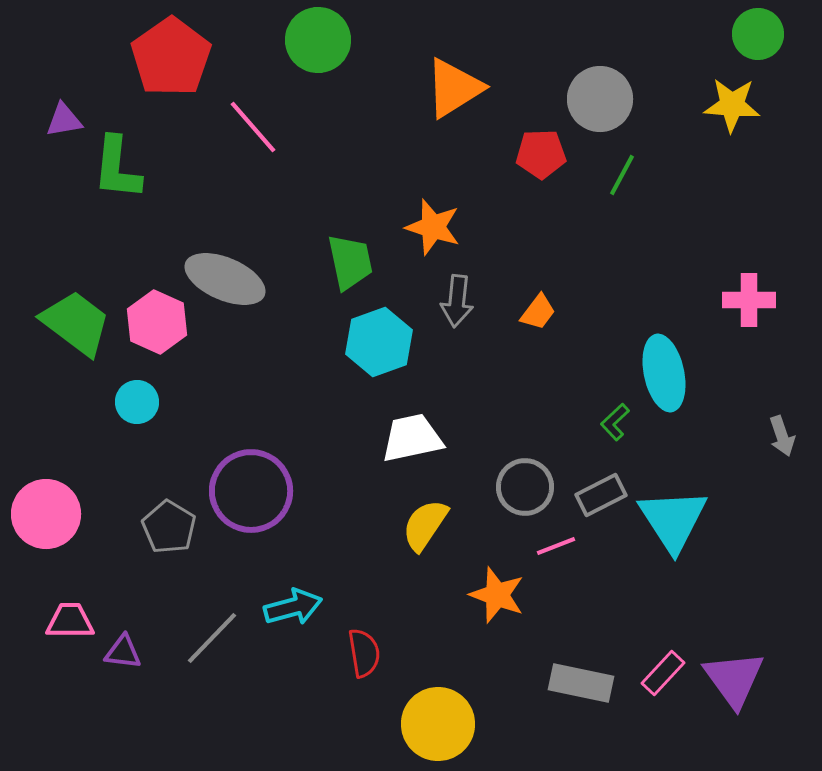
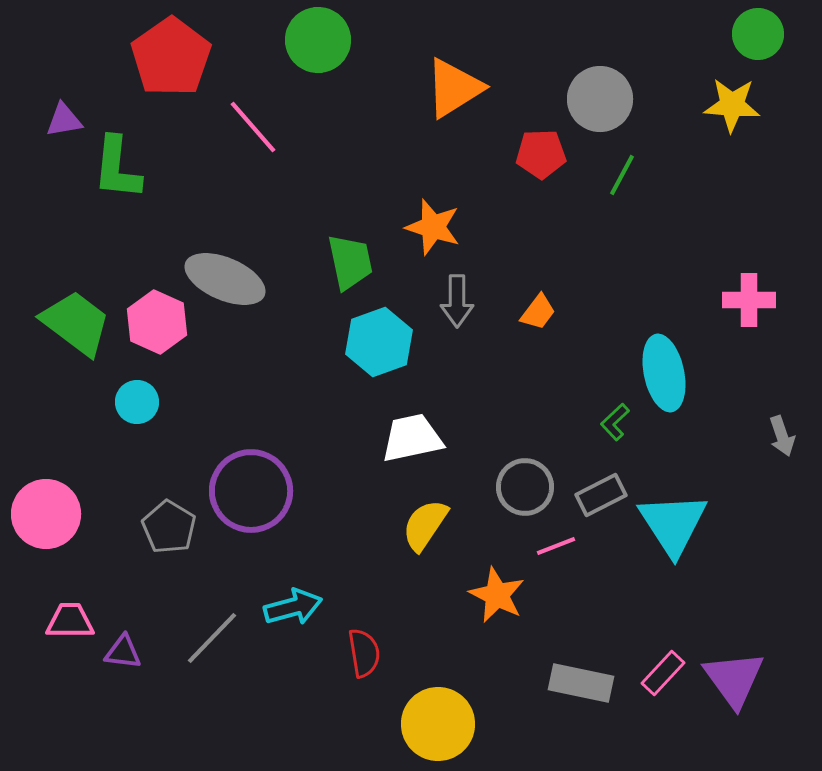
gray arrow at (457, 301): rotated 6 degrees counterclockwise
cyan triangle at (673, 520): moved 4 px down
orange star at (497, 595): rotated 6 degrees clockwise
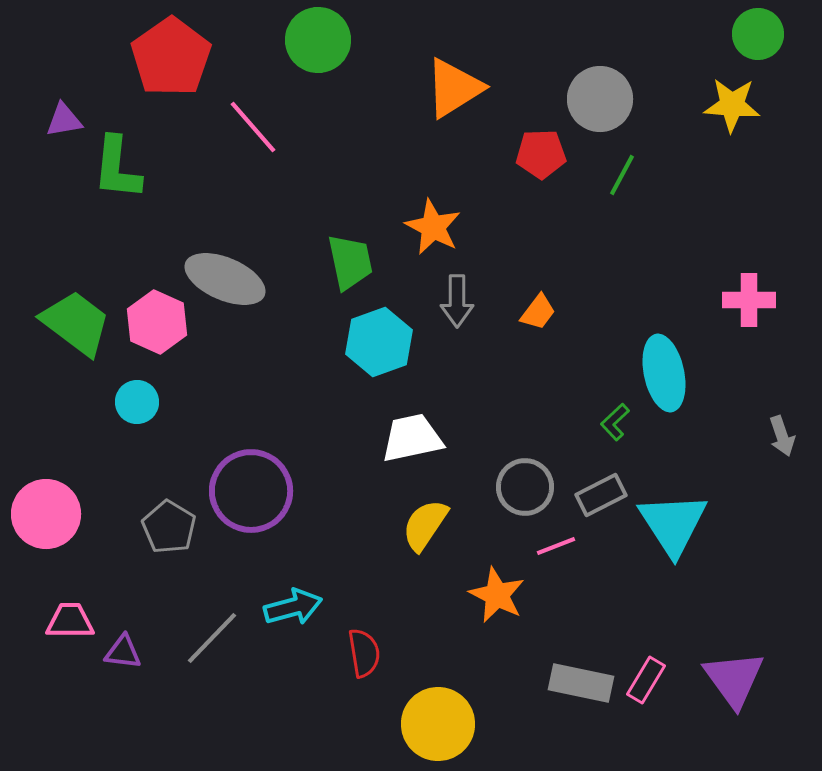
orange star at (433, 227): rotated 10 degrees clockwise
pink rectangle at (663, 673): moved 17 px left, 7 px down; rotated 12 degrees counterclockwise
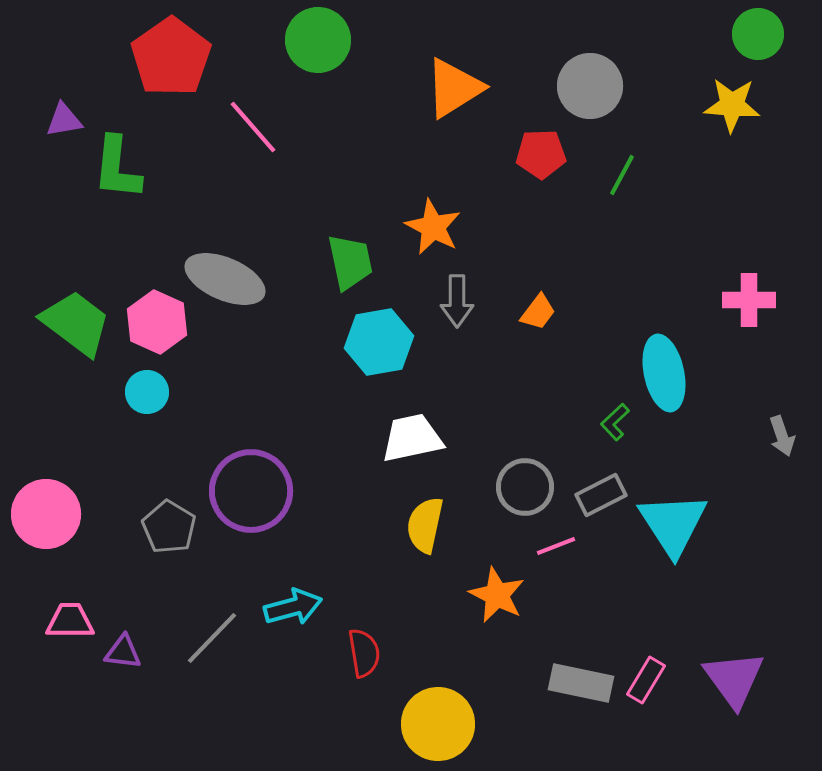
gray circle at (600, 99): moved 10 px left, 13 px up
cyan hexagon at (379, 342): rotated 10 degrees clockwise
cyan circle at (137, 402): moved 10 px right, 10 px up
yellow semicircle at (425, 525): rotated 22 degrees counterclockwise
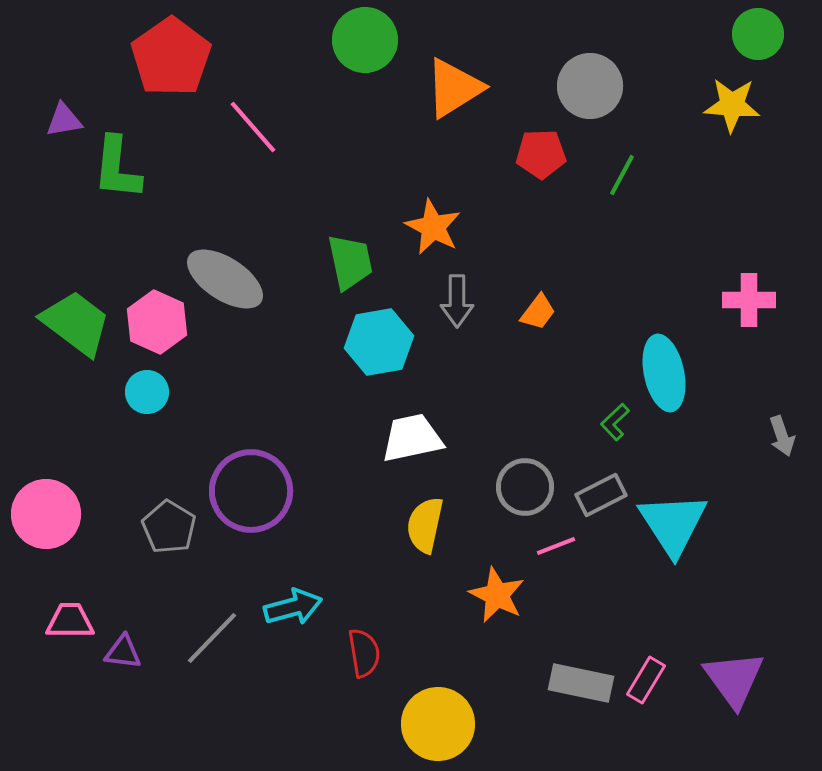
green circle at (318, 40): moved 47 px right
gray ellipse at (225, 279): rotated 10 degrees clockwise
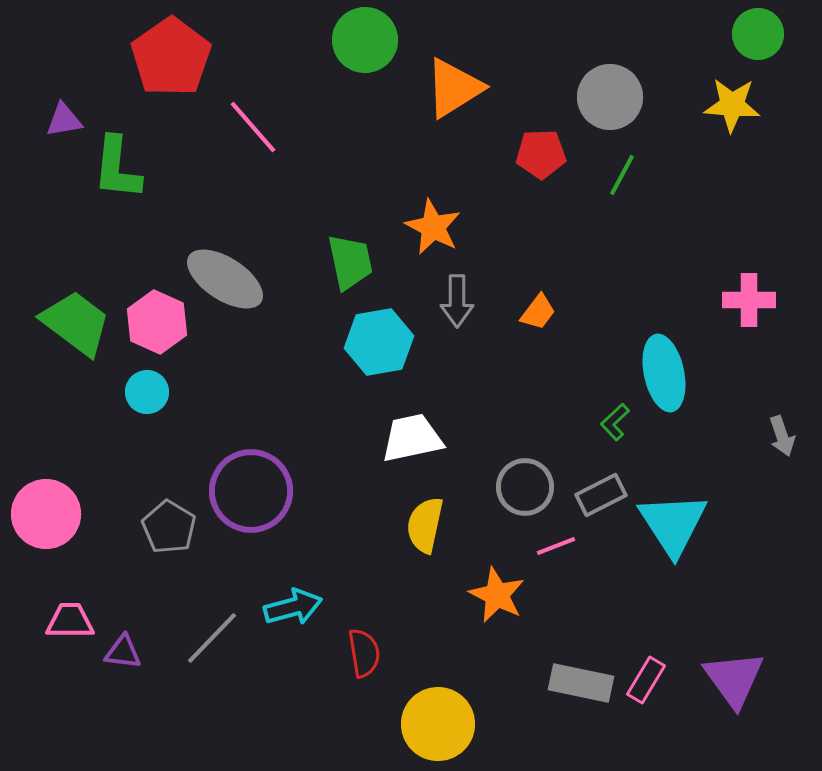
gray circle at (590, 86): moved 20 px right, 11 px down
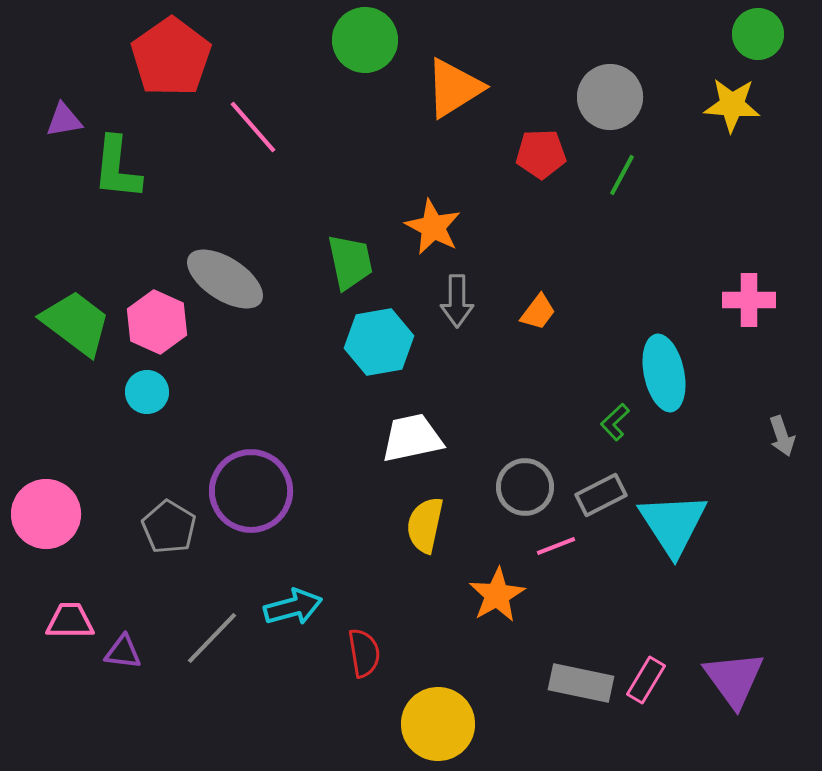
orange star at (497, 595): rotated 16 degrees clockwise
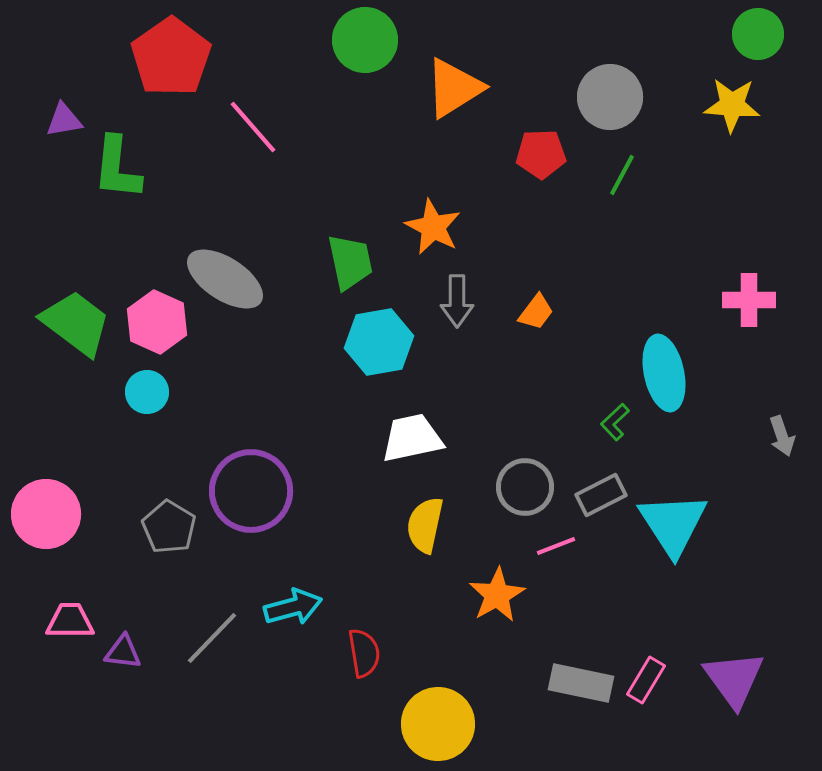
orange trapezoid at (538, 312): moved 2 px left
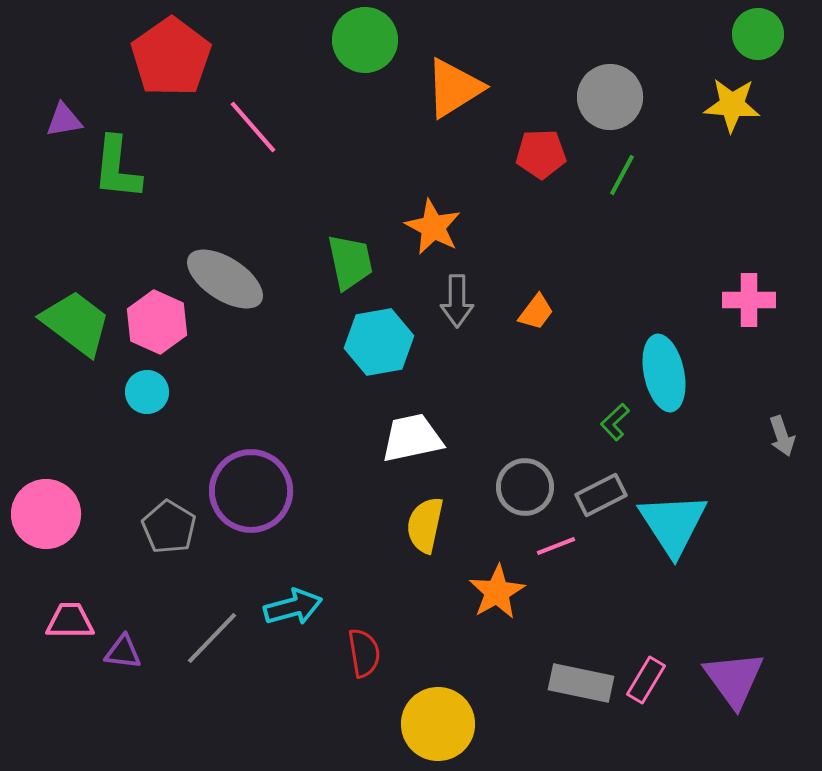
orange star at (497, 595): moved 3 px up
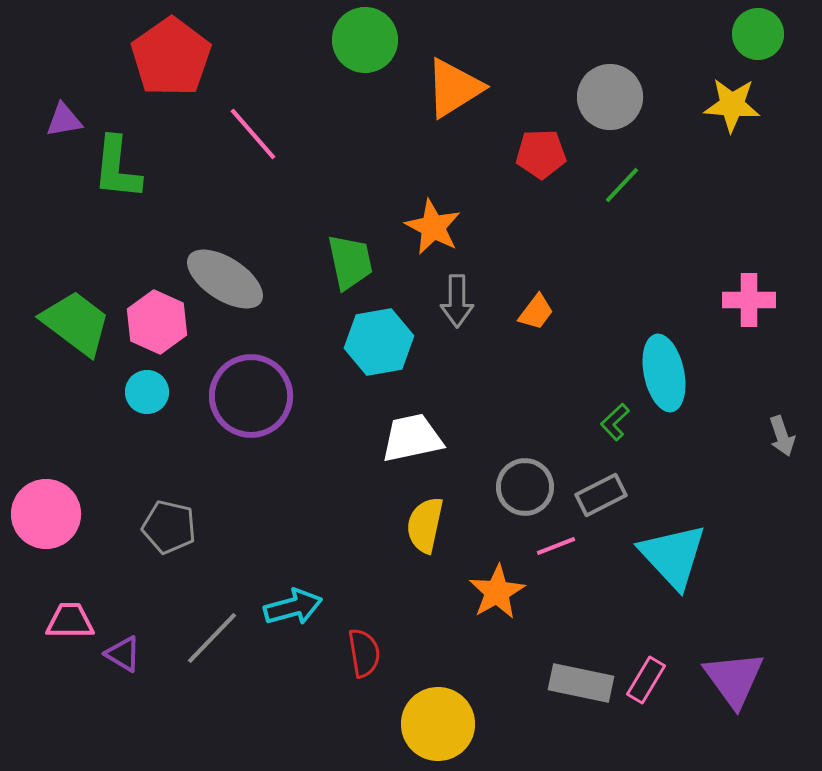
pink line at (253, 127): moved 7 px down
green line at (622, 175): moved 10 px down; rotated 15 degrees clockwise
purple circle at (251, 491): moved 95 px up
cyan triangle at (673, 524): moved 32 px down; rotated 10 degrees counterclockwise
gray pentagon at (169, 527): rotated 18 degrees counterclockwise
purple triangle at (123, 652): moved 2 px down; rotated 24 degrees clockwise
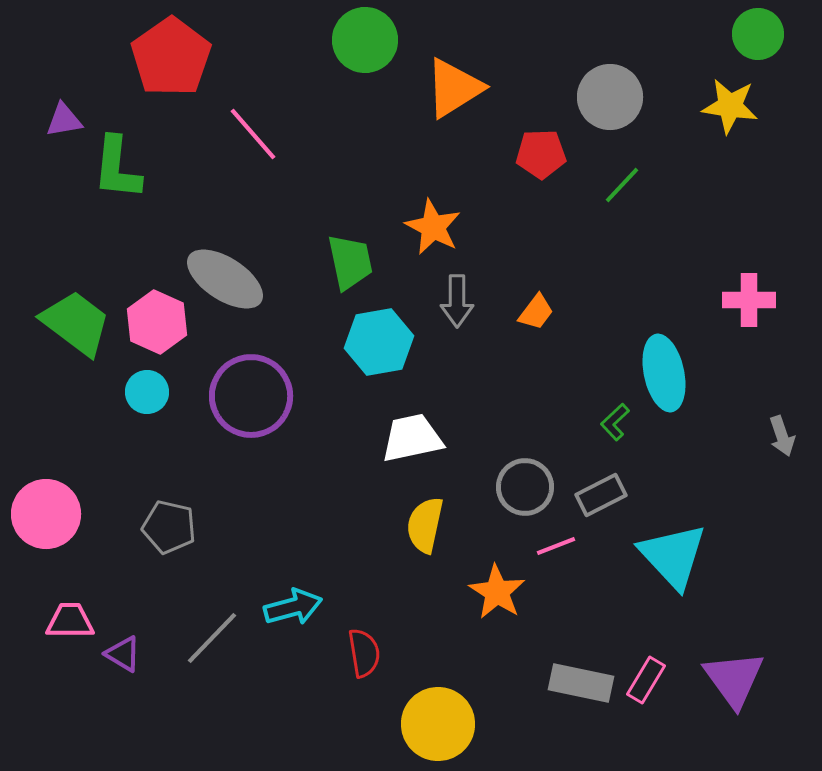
yellow star at (732, 105): moved 2 px left, 1 px down; rotated 4 degrees clockwise
orange star at (497, 592): rotated 10 degrees counterclockwise
